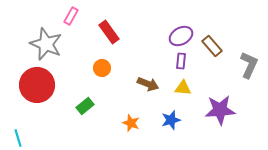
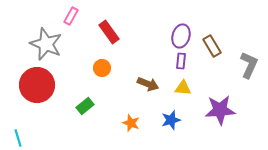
purple ellipse: rotated 45 degrees counterclockwise
brown rectangle: rotated 10 degrees clockwise
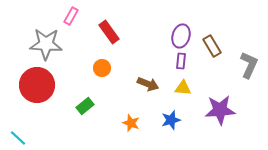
gray star: rotated 20 degrees counterclockwise
cyan line: rotated 30 degrees counterclockwise
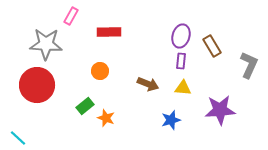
red rectangle: rotated 55 degrees counterclockwise
orange circle: moved 2 px left, 3 px down
orange star: moved 25 px left, 5 px up
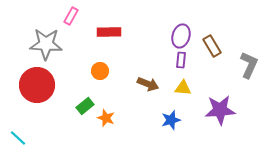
purple rectangle: moved 1 px up
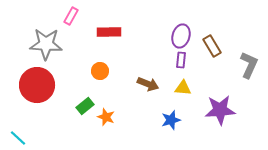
orange star: moved 1 px up
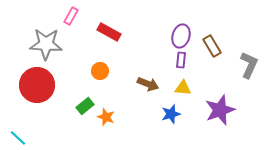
red rectangle: rotated 30 degrees clockwise
purple star: rotated 16 degrees counterclockwise
blue star: moved 6 px up
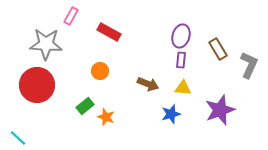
brown rectangle: moved 6 px right, 3 px down
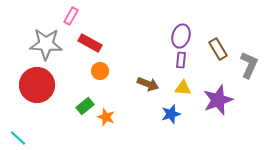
red rectangle: moved 19 px left, 11 px down
purple star: moved 2 px left, 10 px up
